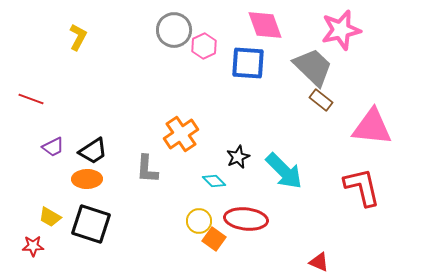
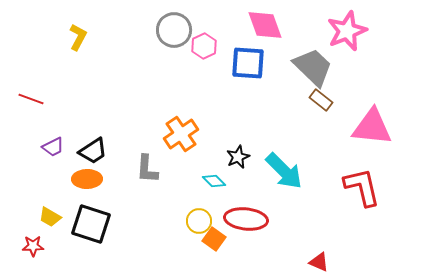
pink star: moved 6 px right, 1 px down; rotated 9 degrees counterclockwise
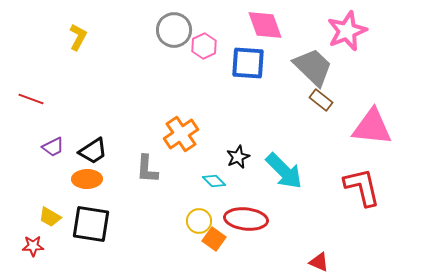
black square: rotated 9 degrees counterclockwise
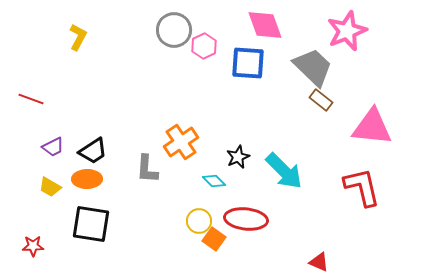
orange cross: moved 8 px down
yellow trapezoid: moved 30 px up
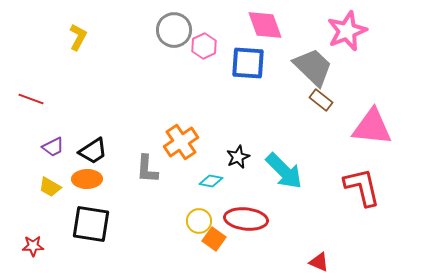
cyan diamond: moved 3 px left; rotated 35 degrees counterclockwise
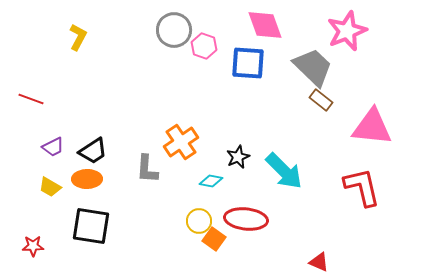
pink hexagon: rotated 15 degrees counterclockwise
black square: moved 2 px down
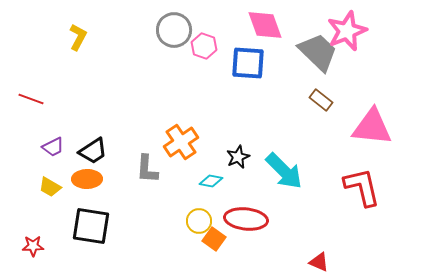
gray trapezoid: moved 5 px right, 15 px up
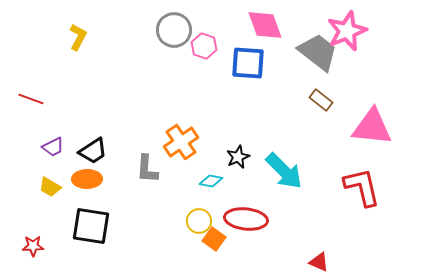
gray trapezoid: rotated 6 degrees counterclockwise
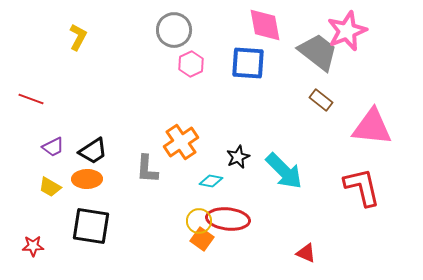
pink diamond: rotated 9 degrees clockwise
pink hexagon: moved 13 px left, 18 px down; rotated 15 degrees clockwise
red ellipse: moved 18 px left
orange square: moved 12 px left
red triangle: moved 13 px left, 9 px up
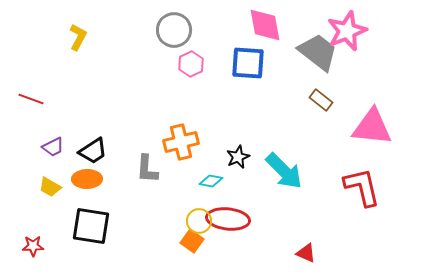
orange cross: rotated 20 degrees clockwise
orange square: moved 10 px left, 2 px down
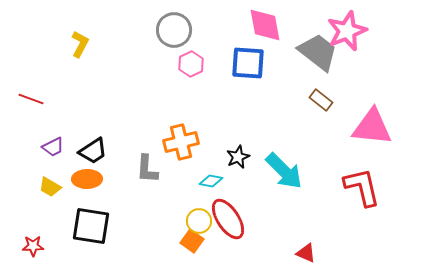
yellow L-shape: moved 2 px right, 7 px down
red ellipse: rotated 51 degrees clockwise
